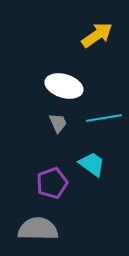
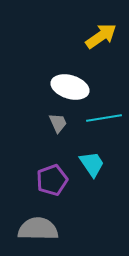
yellow arrow: moved 4 px right, 1 px down
white ellipse: moved 6 px right, 1 px down
cyan trapezoid: rotated 20 degrees clockwise
purple pentagon: moved 3 px up
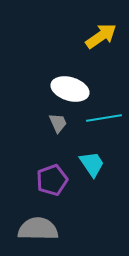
white ellipse: moved 2 px down
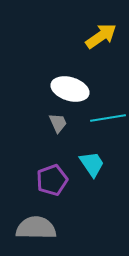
cyan line: moved 4 px right
gray semicircle: moved 2 px left, 1 px up
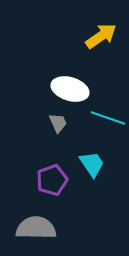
cyan line: rotated 28 degrees clockwise
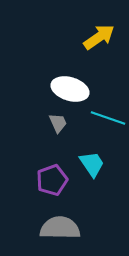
yellow arrow: moved 2 px left, 1 px down
gray semicircle: moved 24 px right
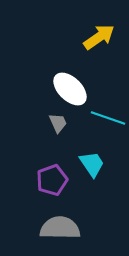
white ellipse: rotated 27 degrees clockwise
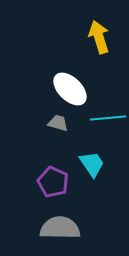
yellow arrow: rotated 72 degrees counterclockwise
cyan line: rotated 24 degrees counterclockwise
gray trapezoid: rotated 50 degrees counterclockwise
purple pentagon: moved 1 px right, 2 px down; rotated 28 degrees counterclockwise
